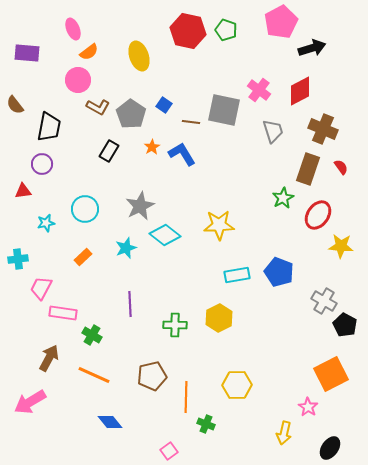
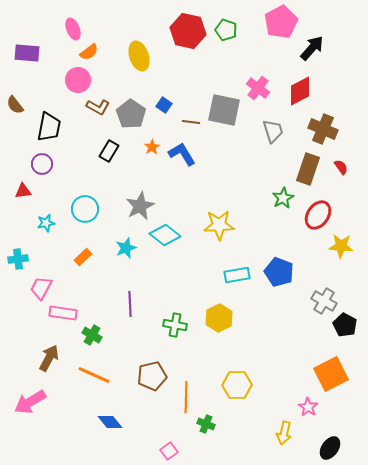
black arrow at (312, 48): rotated 32 degrees counterclockwise
pink cross at (259, 90): moved 1 px left, 2 px up
green cross at (175, 325): rotated 10 degrees clockwise
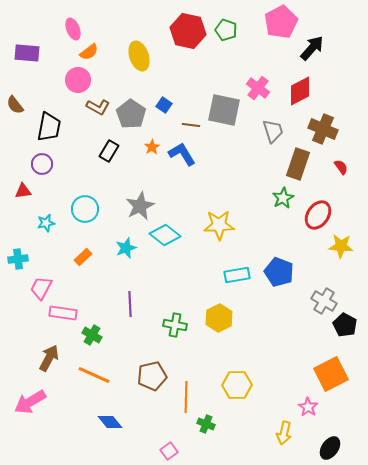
brown line at (191, 122): moved 3 px down
brown rectangle at (308, 169): moved 10 px left, 5 px up
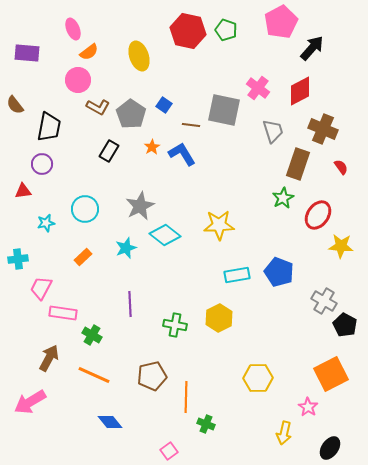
yellow hexagon at (237, 385): moved 21 px right, 7 px up
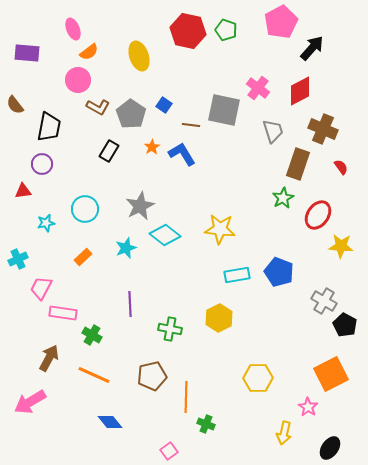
yellow star at (219, 225): moved 1 px right, 4 px down; rotated 8 degrees clockwise
cyan cross at (18, 259): rotated 18 degrees counterclockwise
green cross at (175, 325): moved 5 px left, 4 px down
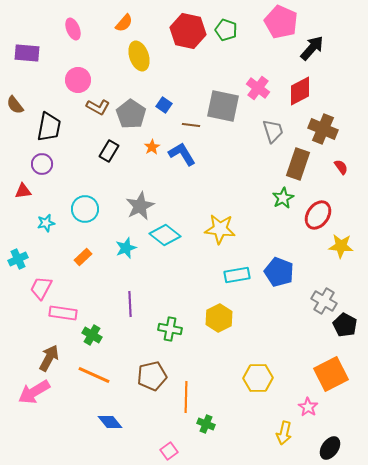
pink pentagon at (281, 22): rotated 20 degrees counterclockwise
orange semicircle at (89, 52): moved 35 px right, 29 px up; rotated 12 degrees counterclockwise
gray square at (224, 110): moved 1 px left, 4 px up
pink arrow at (30, 402): moved 4 px right, 10 px up
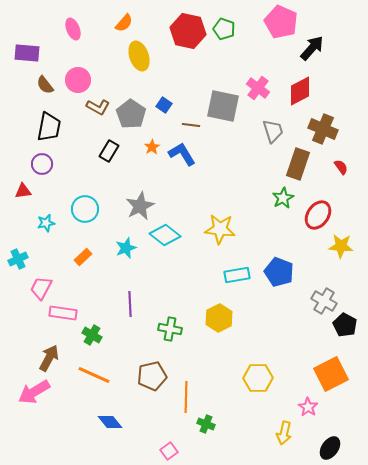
green pentagon at (226, 30): moved 2 px left, 1 px up
brown semicircle at (15, 105): moved 30 px right, 20 px up
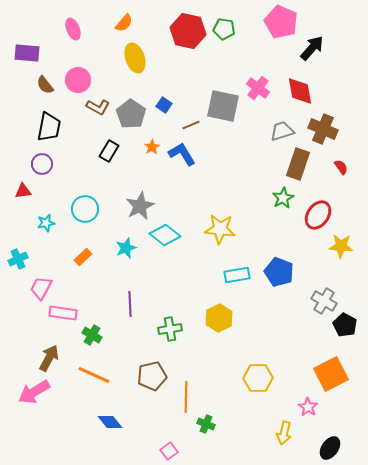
green pentagon at (224, 29): rotated 10 degrees counterclockwise
yellow ellipse at (139, 56): moved 4 px left, 2 px down
red diamond at (300, 91): rotated 72 degrees counterclockwise
brown line at (191, 125): rotated 30 degrees counterclockwise
gray trapezoid at (273, 131): moved 9 px right; rotated 90 degrees counterclockwise
green cross at (170, 329): rotated 20 degrees counterclockwise
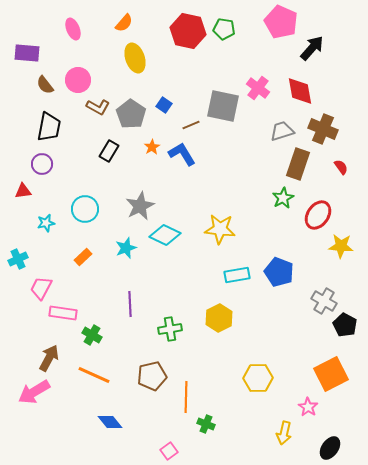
cyan diamond at (165, 235): rotated 12 degrees counterclockwise
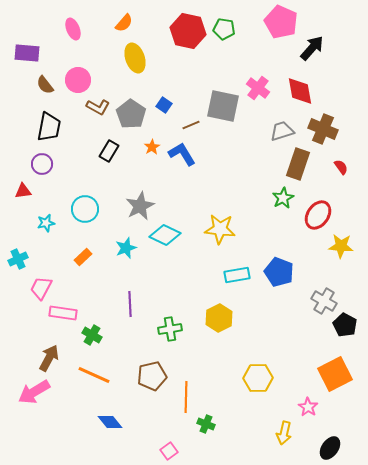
orange square at (331, 374): moved 4 px right
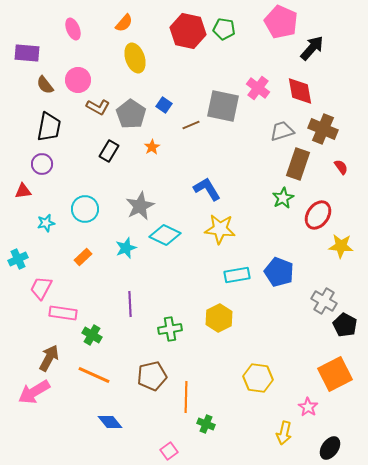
blue L-shape at (182, 154): moved 25 px right, 35 px down
yellow hexagon at (258, 378): rotated 8 degrees clockwise
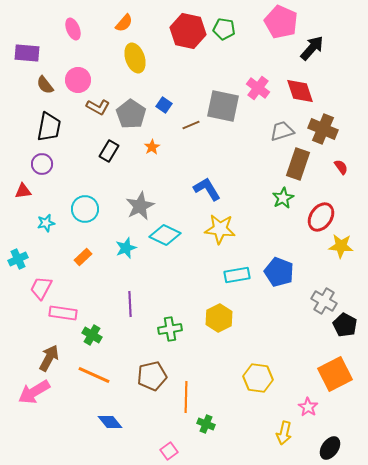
red diamond at (300, 91): rotated 8 degrees counterclockwise
red ellipse at (318, 215): moved 3 px right, 2 px down
